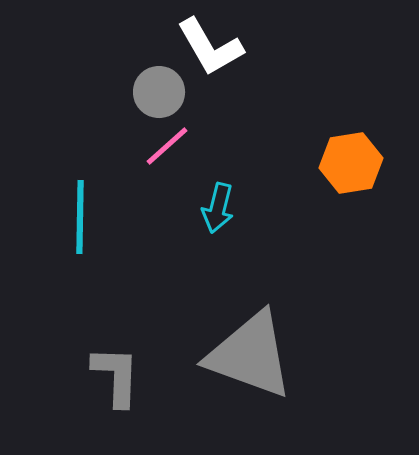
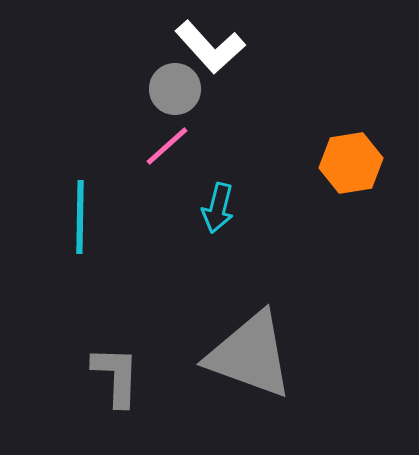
white L-shape: rotated 12 degrees counterclockwise
gray circle: moved 16 px right, 3 px up
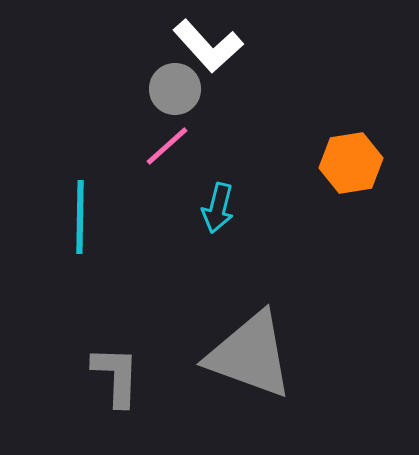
white L-shape: moved 2 px left, 1 px up
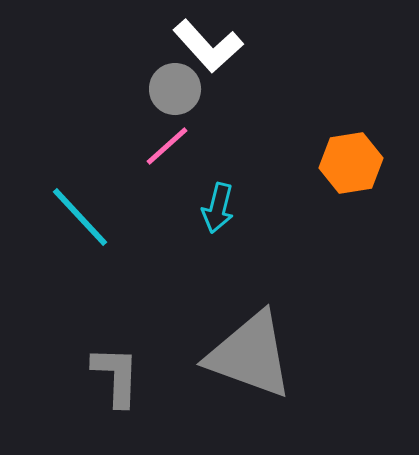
cyan line: rotated 44 degrees counterclockwise
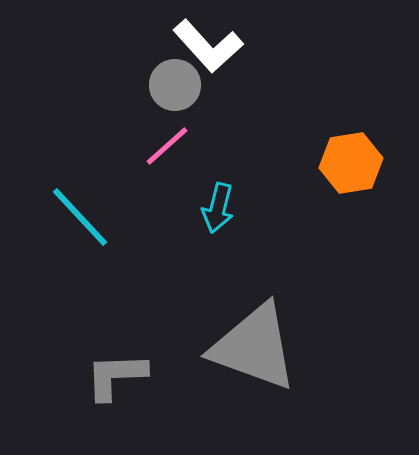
gray circle: moved 4 px up
gray triangle: moved 4 px right, 8 px up
gray L-shape: rotated 94 degrees counterclockwise
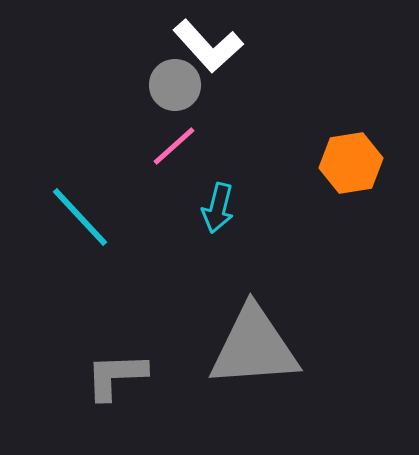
pink line: moved 7 px right
gray triangle: rotated 24 degrees counterclockwise
